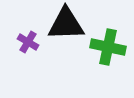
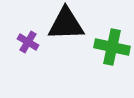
green cross: moved 4 px right
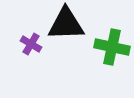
purple cross: moved 3 px right, 2 px down
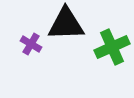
green cross: rotated 36 degrees counterclockwise
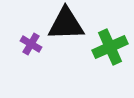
green cross: moved 2 px left
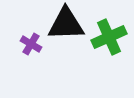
green cross: moved 1 px left, 10 px up
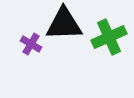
black triangle: moved 2 px left
